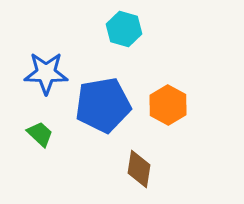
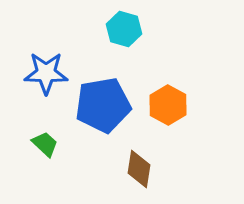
green trapezoid: moved 5 px right, 10 px down
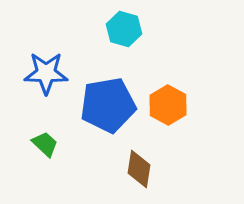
blue pentagon: moved 5 px right
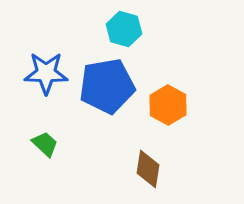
blue pentagon: moved 1 px left, 19 px up
brown diamond: moved 9 px right
